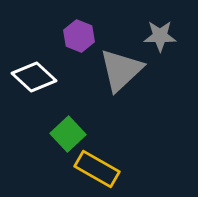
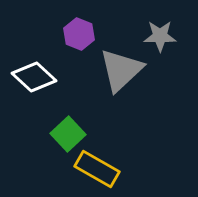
purple hexagon: moved 2 px up
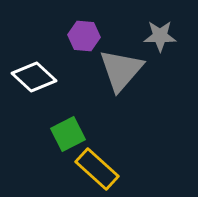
purple hexagon: moved 5 px right, 2 px down; rotated 16 degrees counterclockwise
gray triangle: rotated 6 degrees counterclockwise
green square: rotated 16 degrees clockwise
yellow rectangle: rotated 12 degrees clockwise
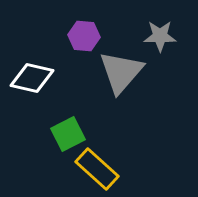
gray triangle: moved 2 px down
white diamond: moved 2 px left, 1 px down; rotated 30 degrees counterclockwise
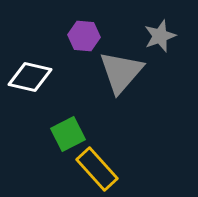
gray star: rotated 20 degrees counterclockwise
white diamond: moved 2 px left, 1 px up
yellow rectangle: rotated 6 degrees clockwise
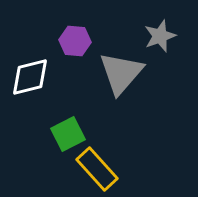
purple hexagon: moved 9 px left, 5 px down
gray triangle: moved 1 px down
white diamond: rotated 27 degrees counterclockwise
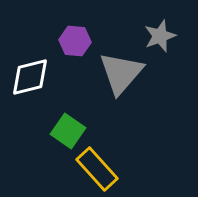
green square: moved 3 px up; rotated 28 degrees counterclockwise
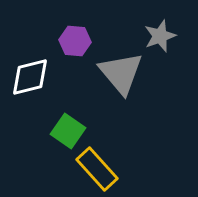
gray triangle: rotated 21 degrees counterclockwise
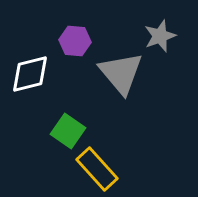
white diamond: moved 3 px up
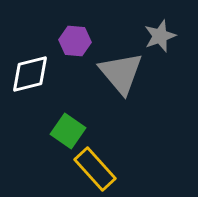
yellow rectangle: moved 2 px left
